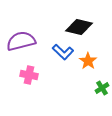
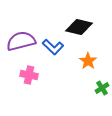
blue L-shape: moved 10 px left, 5 px up
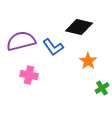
blue L-shape: rotated 10 degrees clockwise
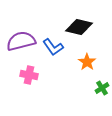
orange star: moved 1 px left, 1 px down
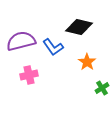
pink cross: rotated 24 degrees counterclockwise
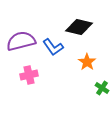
green cross: rotated 24 degrees counterclockwise
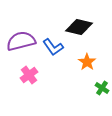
pink cross: rotated 24 degrees counterclockwise
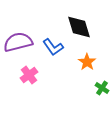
black diamond: rotated 60 degrees clockwise
purple semicircle: moved 3 px left, 1 px down
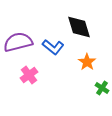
blue L-shape: rotated 15 degrees counterclockwise
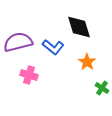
pink cross: rotated 36 degrees counterclockwise
